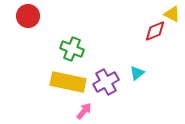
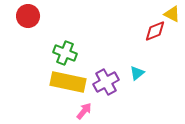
green cross: moved 7 px left, 4 px down
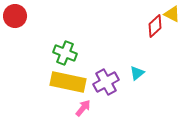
red circle: moved 13 px left
red diamond: moved 5 px up; rotated 20 degrees counterclockwise
pink arrow: moved 1 px left, 3 px up
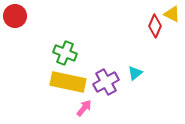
red diamond: rotated 25 degrees counterclockwise
cyan triangle: moved 2 px left
pink arrow: moved 1 px right
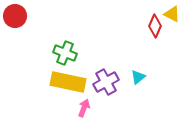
cyan triangle: moved 3 px right, 4 px down
pink arrow: rotated 18 degrees counterclockwise
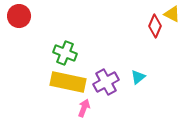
red circle: moved 4 px right
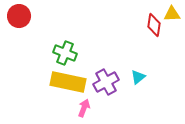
yellow triangle: rotated 30 degrees counterclockwise
red diamond: moved 1 px left, 1 px up; rotated 15 degrees counterclockwise
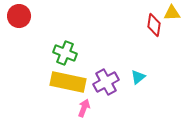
yellow triangle: moved 1 px up
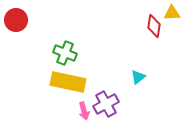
red circle: moved 3 px left, 4 px down
red diamond: moved 1 px down
purple cross: moved 22 px down
pink arrow: moved 3 px down; rotated 144 degrees clockwise
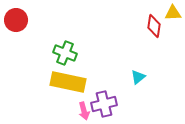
yellow triangle: moved 1 px right
purple cross: moved 2 px left; rotated 15 degrees clockwise
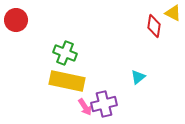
yellow triangle: rotated 30 degrees clockwise
yellow rectangle: moved 1 px left, 1 px up
pink arrow: moved 1 px right, 4 px up; rotated 18 degrees counterclockwise
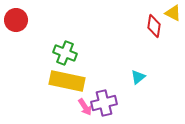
purple cross: moved 1 px up
